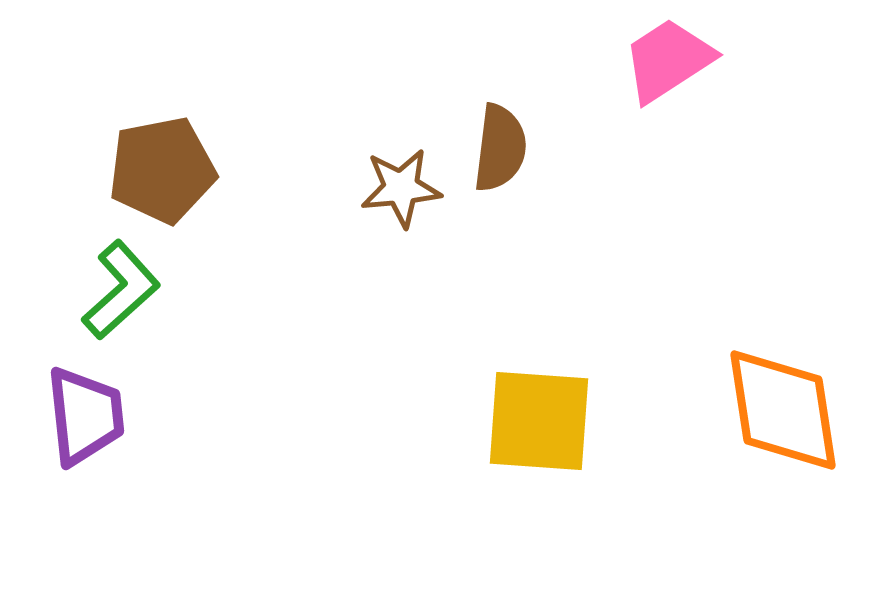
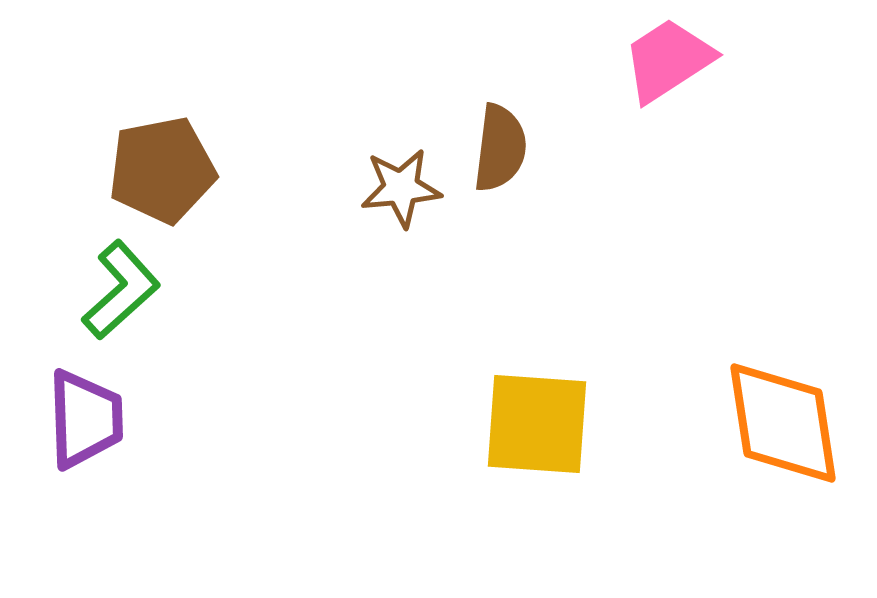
orange diamond: moved 13 px down
purple trapezoid: moved 3 px down; rotated 4 degrees clockwise
yellow square: moved 2 px left, 3 px down
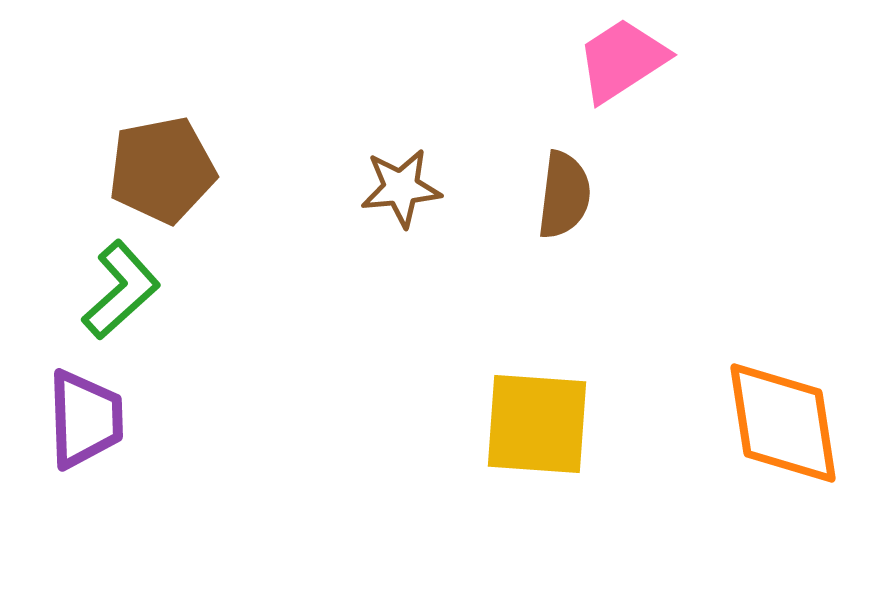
pink trapezoid: moved 46 px left
brown semicircle: moved 64 px right, 47 px down
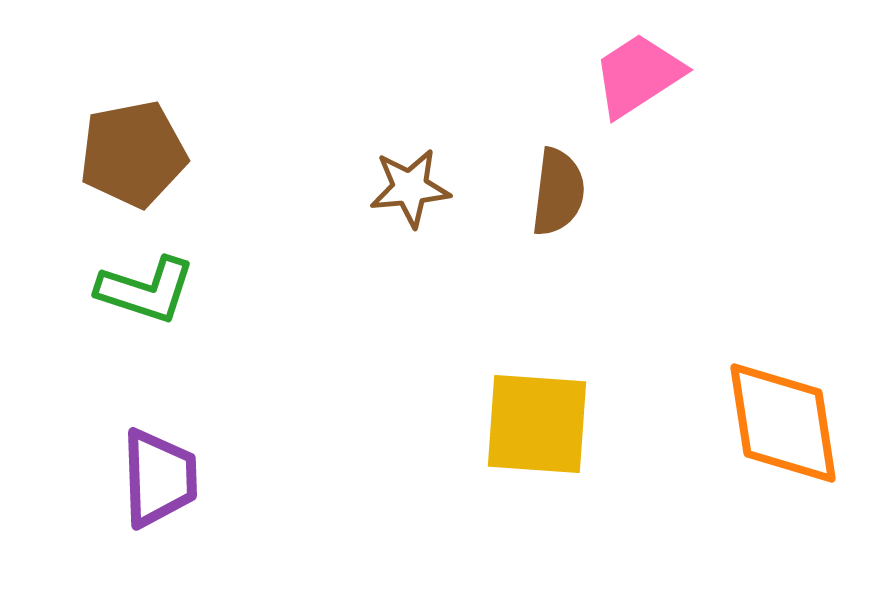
pink trapezoid: moved 16 px right, 15 px down
brown pentagon: moved 29 px left, 16 px up
brown star: moved 9 px right
brown semicircle: moved 6 px left, 3 px up
green L-shape: moved 25 px right; rotated 60 degrees clockwise
purple trapezoid: moved 74 px right, 59 px down
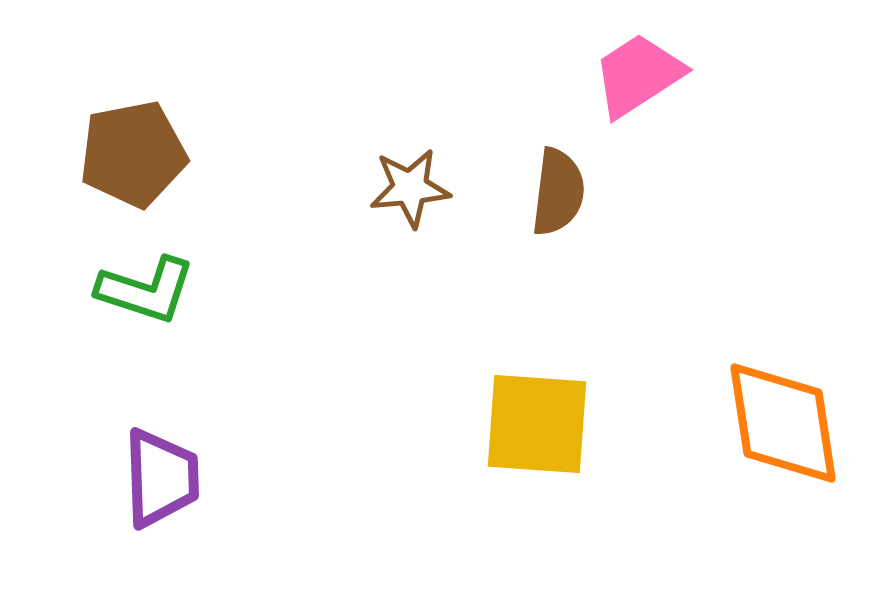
purple trapezoid: moved 2 px right
